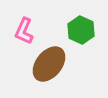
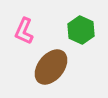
brown ellipse: moved 2 px right, 3 px down
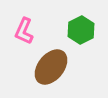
green hexagon: rotated 8 degrees clockwise
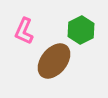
brown ellipse: moved 3 px right, 6 px up
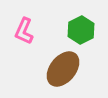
brown ellipse: moved 9 px right, 8 px down
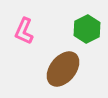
green hexagon: moved 6 px right, 1 px up
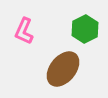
green hexagon: moved 2 px left
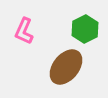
brown ellipse: moved 3 px right, 2 px up
